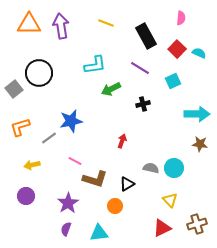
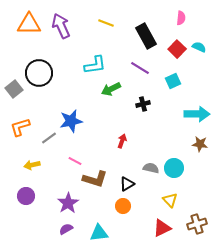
purple arrow: rotated 15 degrees counterclockwise
cyan semicircle: moved 6 px up
orange circle: moved 8 px right
purple semicircle: rotated 40 degrees clockwise
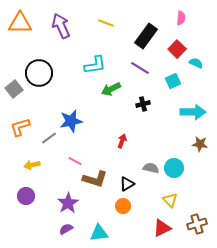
orange triangle: moved 9 px left, 1 px up
black rectangle: rotated 65 degrees clockwise
cyan semicircle: moved 3 px left, 16 px down
cyan arrow: moved 4 px left, 2 px up
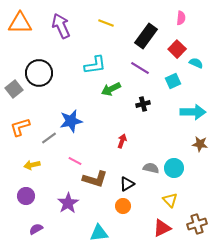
purple semicircle: moved 30 px left
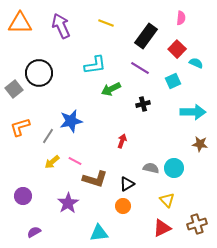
gray line: moved 1 px left, 2 px up; rotated 21 degrees counterclockwise
yellow arrow: moved 20 px right, 3 px up; rotated 28 degrees counterclockwise
purple circle: moved 3 px left
yellow triangle: moved 3 px left
purple semicircle: moved 2 px left, 3 px down
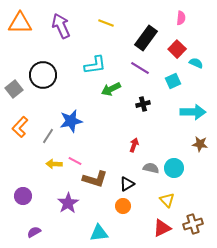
black rectangle: moved 2 px down
black circle: moved 4 px right, 2 px down
orange L-shape: rotated 30 degrees counterclockwise
red arrow: moved 12 px right, 4 px down
yellow arrow: moved 2 px right, 2 px down; rotated 42 degrees clockwise
brown cross: moved 4 px left
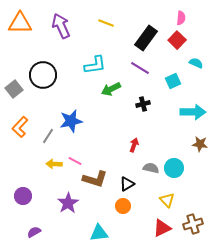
red square: moved 9 px up
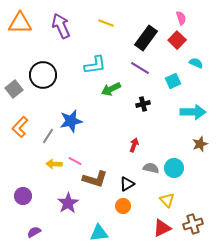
pink semicircle: rotated 24 degrees counterclockwise
brown star: rotated 28 degrees counterclockwise
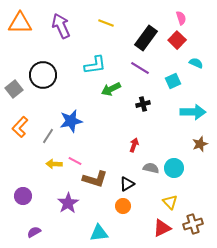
yellow triangle: moved 3 px right, 2 px down
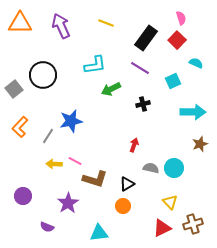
purple semicircle: moved 13 px right, 5 px up; rotated 128 degrees counterclockwise
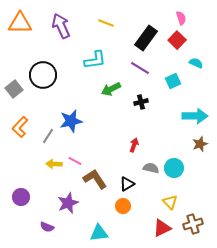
cyan L-shape: moved 5 px up
black cross: moved 2 px left, 2 px up
cyan arrow: moved 2 px right, 4 px down
brown L-shape: rotated 140 degrees counterclockwise
purple circle: moved 2 px left, 1 px down
purple star: rotated 10 degrees clockwise
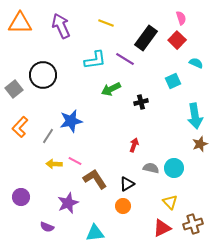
purple line: moved 15 px left, 9 px up
cyan arrow: rotated 80 degrees clockwise
cyan triangle: moved 4 px left
